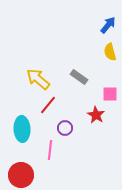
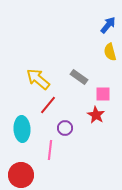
pink square: moved 7 px left
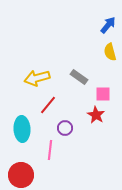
yellow arrow: moved 1 px left, 1 px up; rotated 55 degrees counterclockwise
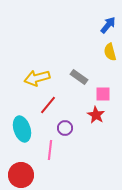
cyan ellipse: rotated 15 degrees counterclockwise
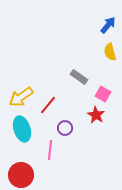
yellow arrow: moved 16 px left, 19 px down; rotated 20 degrees counterclockwise
pink square: rotated 28 degrees clockwise
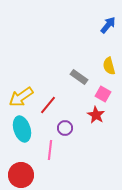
yellow semicircle: moved 1 px left, 14 px down
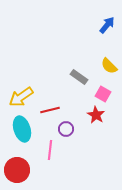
blue arrow: moved 1 px left
yellow semicircle: rotated 30 degrees counterclockwise
red line: moved 2 px right, 5 px down; rotated 36 degrees clockwise
purple circle: moved 1 px right, 1 px down
red circle: moved 4 px left, 5 px up
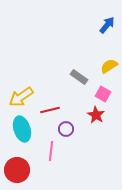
yellow semicircle: rotated 102 degrees clockwise
pink line: moved 1 px right, 1 px down
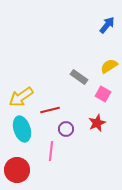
red star: moved 1 px right, 8 px down; rotated 18 degrees clockwise
